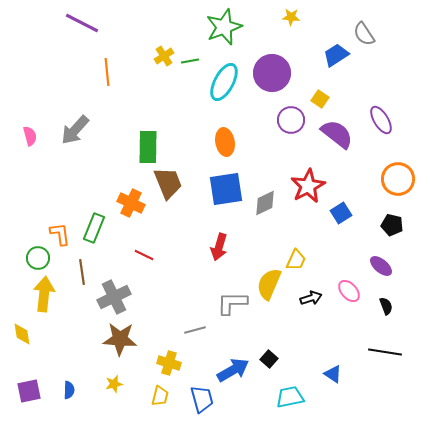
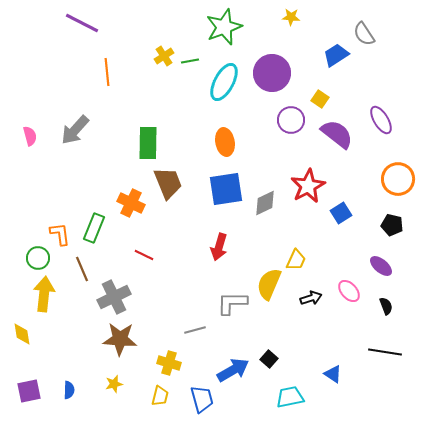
green rectangle at (148, 147): moved 4 px up
brown line at (82, 272): moved 3 px up; rotated 15 degrees counterclockwise
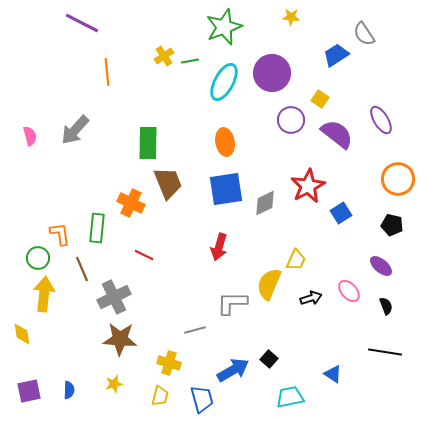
green rectangle at (94, 228): moved 3 px right; rotated 16 degrees counterclockwise
